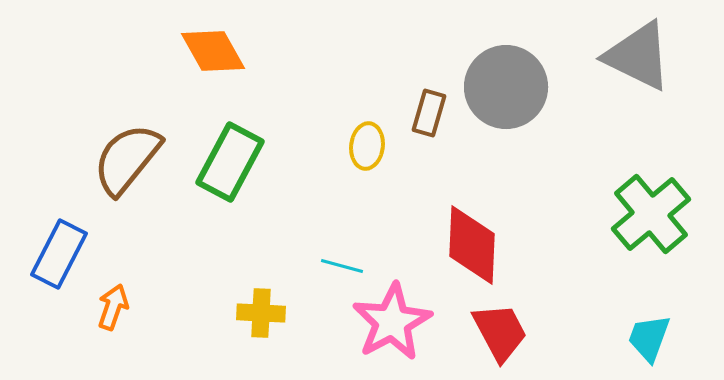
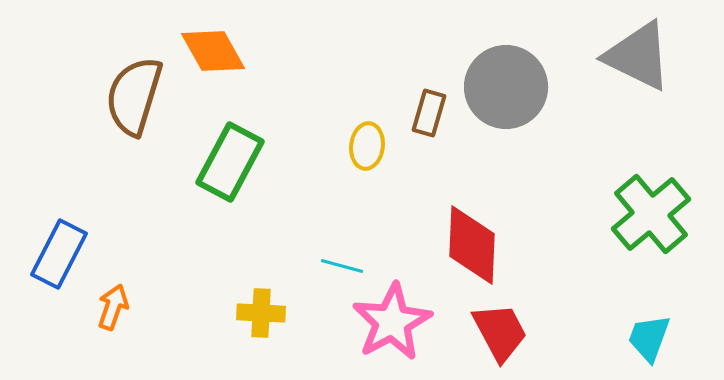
brown semicircle: moved 7 px right, 63 px up; rotated 22 degrees counterclockwise
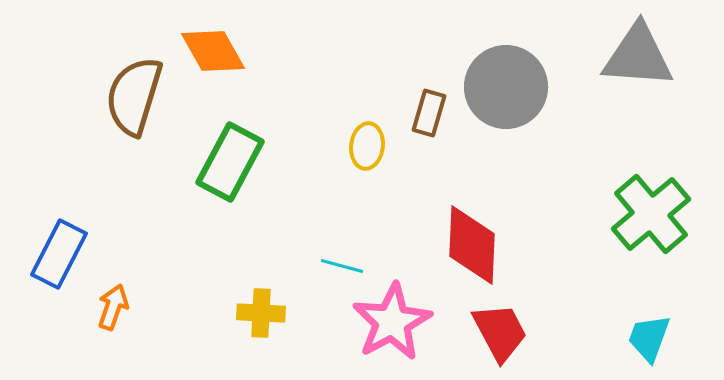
gray triangle: rotated 22 degrees counterclockwise
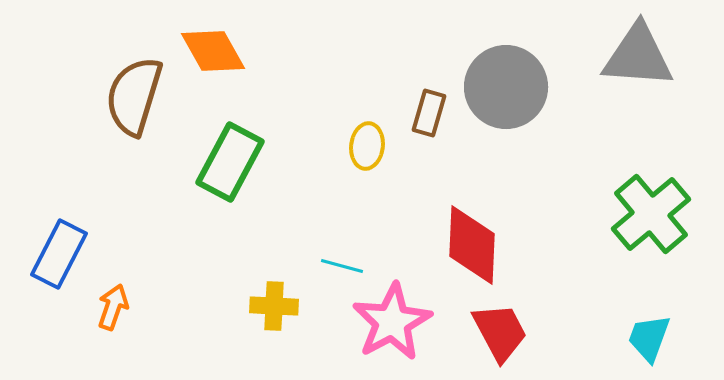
yellow cross: moved 13 px right, 7 px up
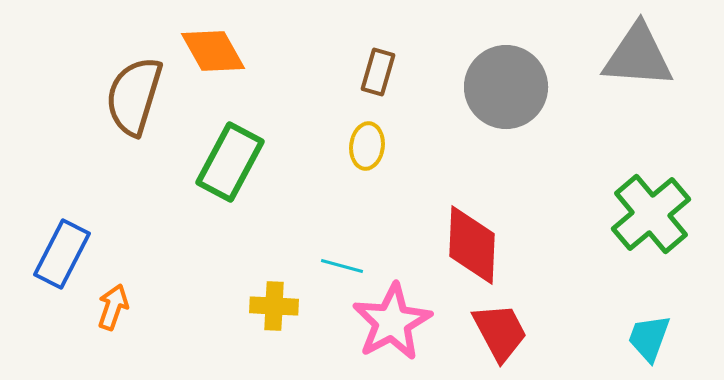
brown rectangle: moved 51 px left, 41 px up
blue rectangle: moved 3 px right
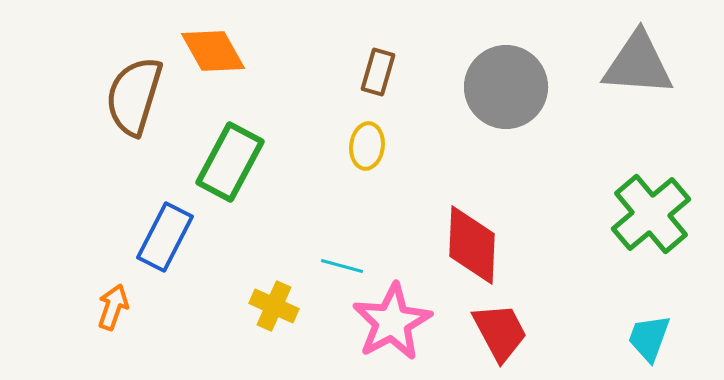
gray triangle: moved 8 px down
blue rectangle: moved 103 px right, 17 px up
yellow cross: rotated 21 degrees clockwise
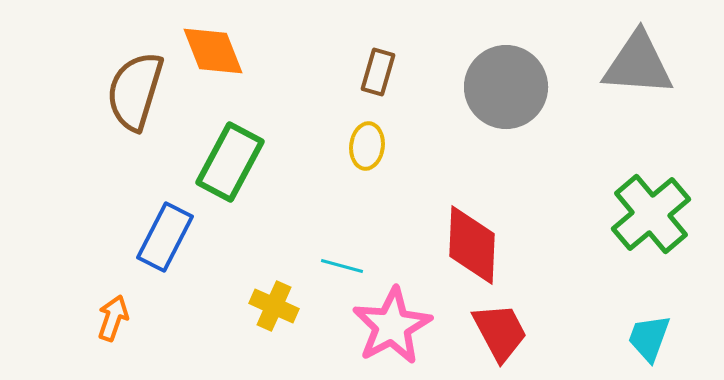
orange diamond: rotated 8 degrees clockwise
brown semicircle: moved 1 px right, 5 px up
orange arrow: moved 11 px down
pink star: moved 4 px down
